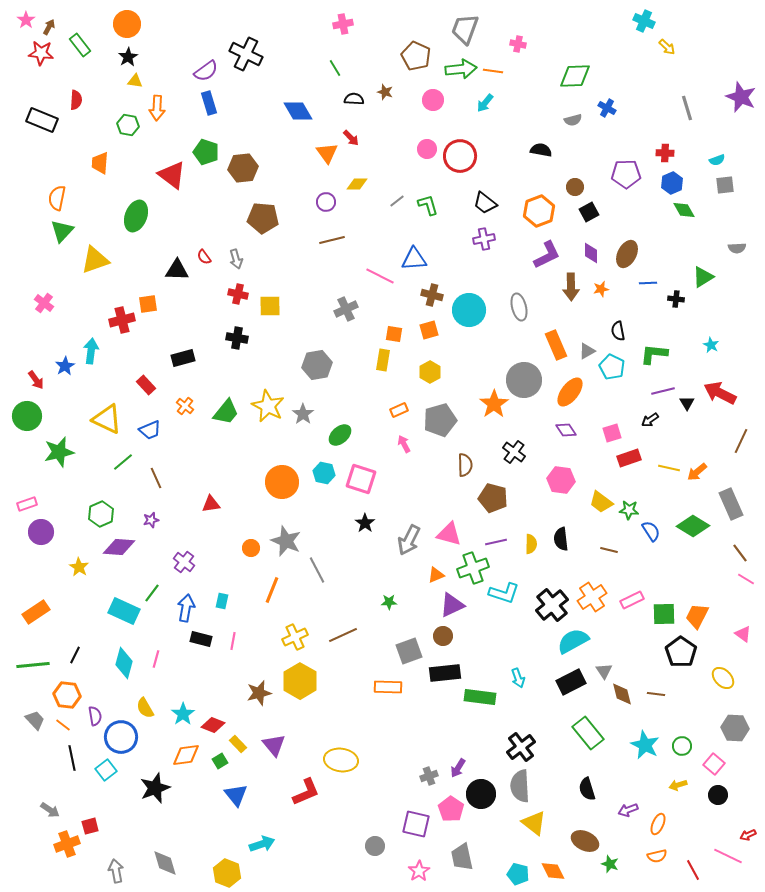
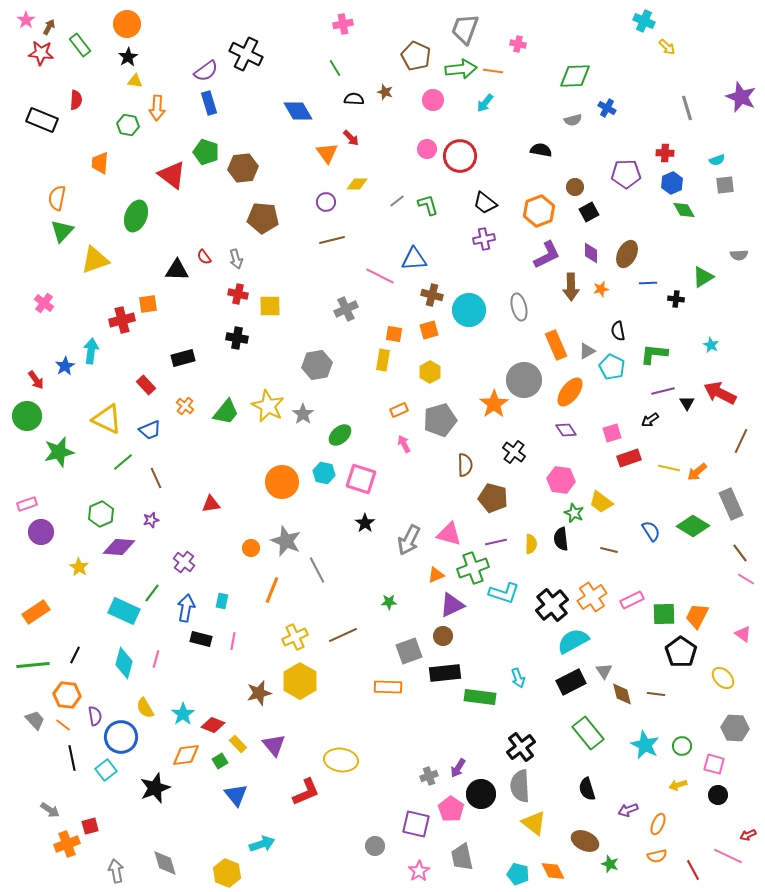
gray semicircle at (737, 248): moved 2 px right, 7 px down
green star at (629, 510): moved 55 px left, 3 px down; rotated 18 degrees clockwise
pink square at (714, 764): rotated 25 degrees counterclockwise
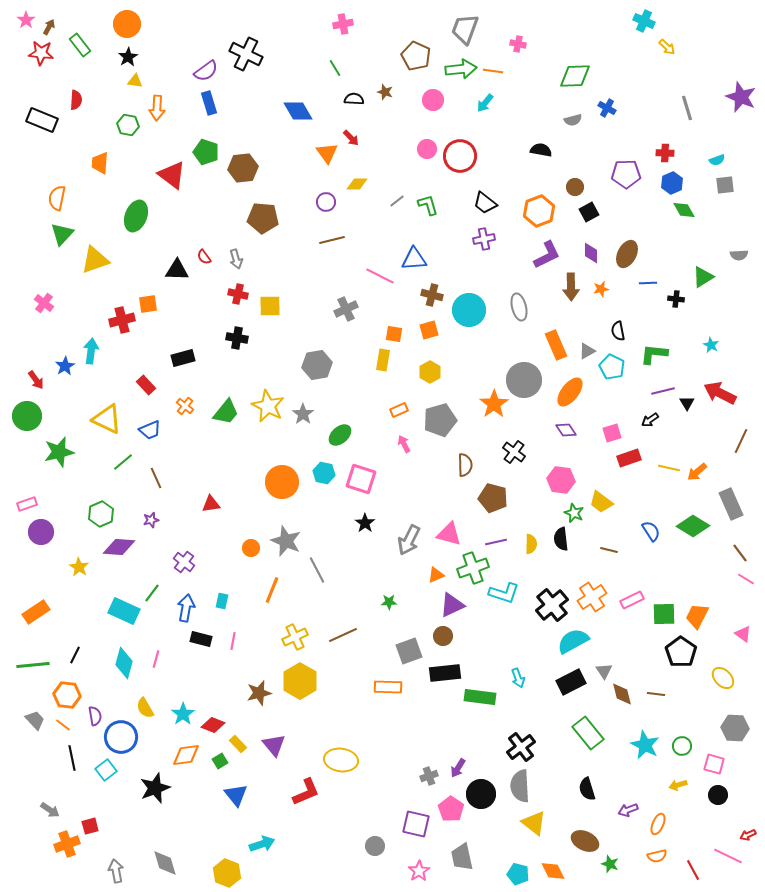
green triangle at (62, 231): moved 3 px down
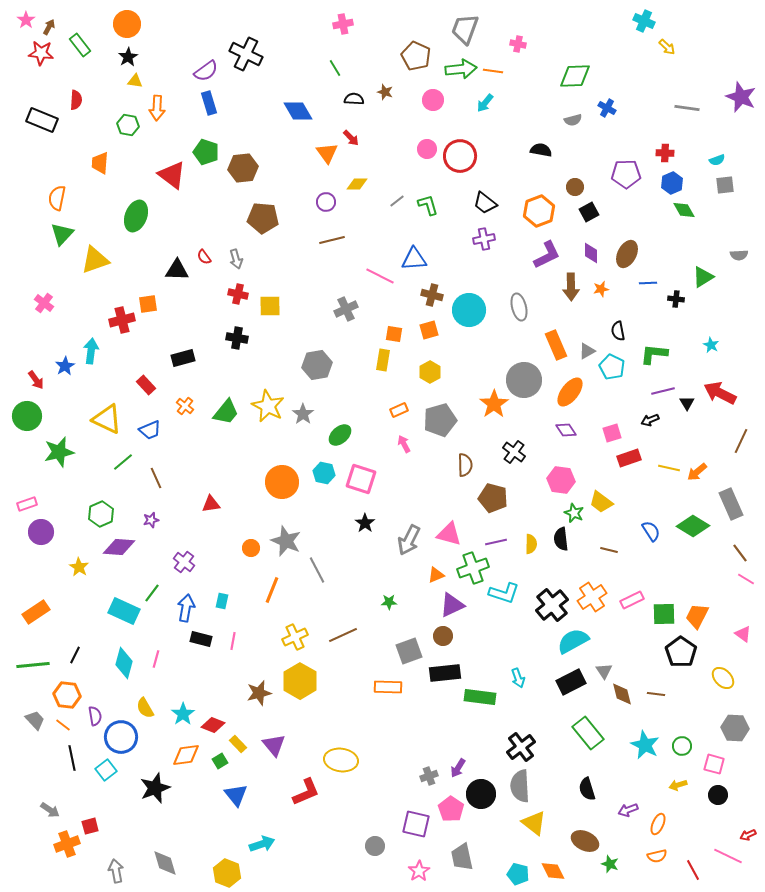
gray line at (687, 108): rotated 65 degrees counterclockwise
black arrow at (650, 420): rotated 12 degrees clockwise
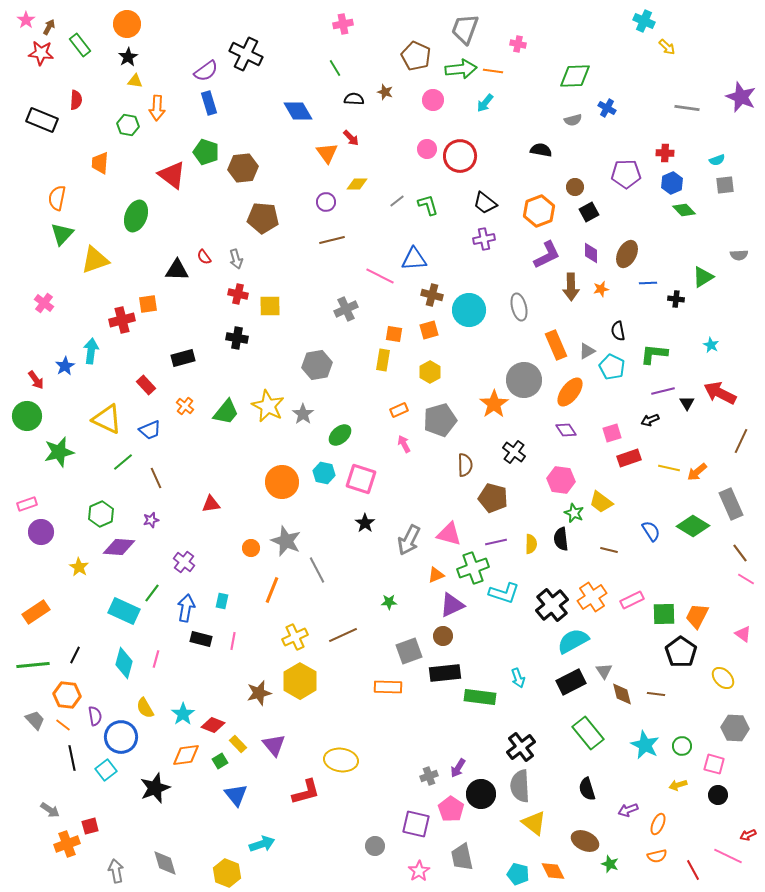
green diamond at (684, 210): rotated 15 degrees counterclockwise
red L-shape at (306, 792): rotated 8 degrees clockwise
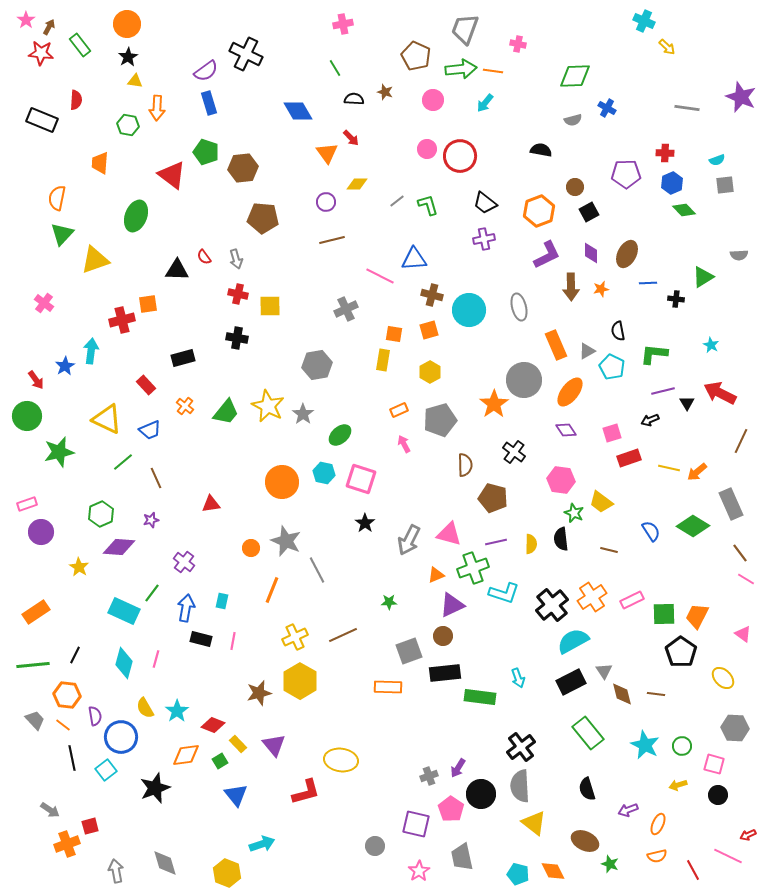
cyan star at (183, 714): moved 6 px left, 3 px up
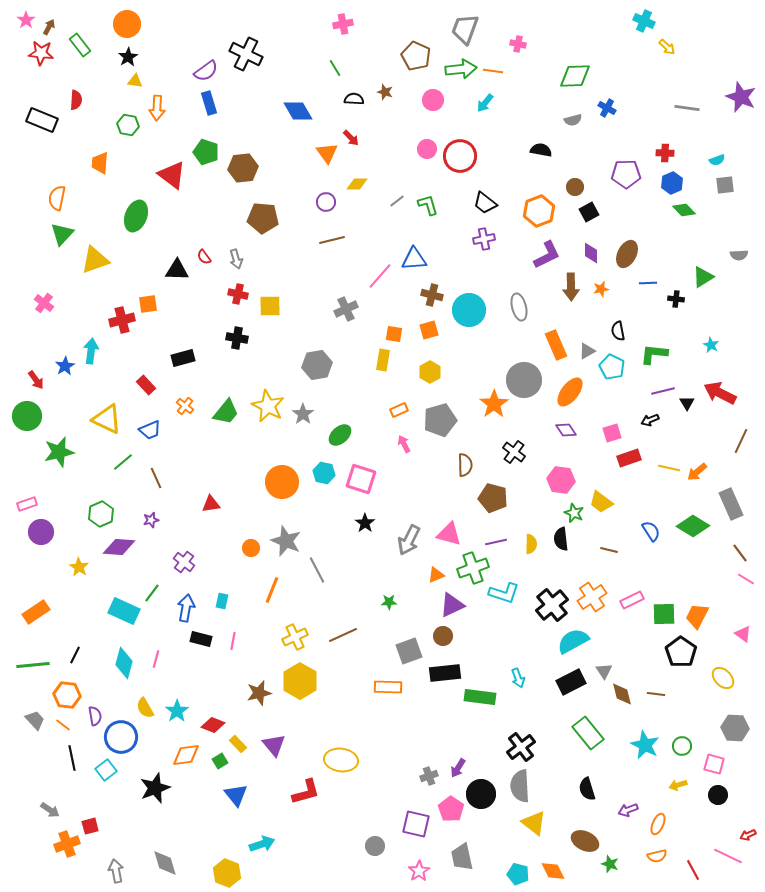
pink line at (380, 276): rotated 76 degrees counterclockwise
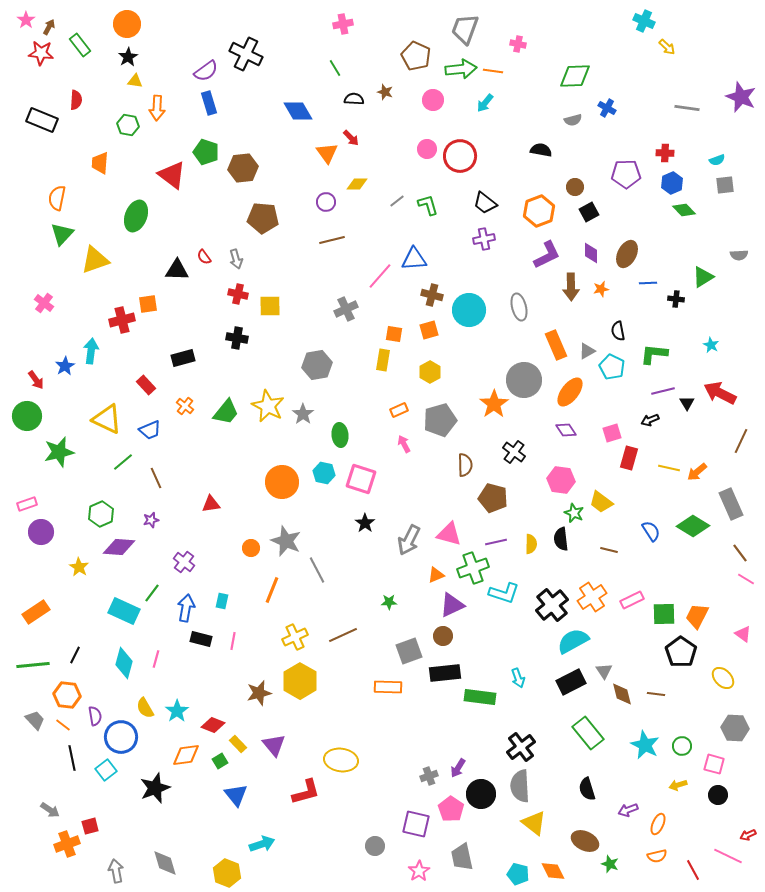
green ellipse at (340, 435): rotated 55 degrees counterclockwise
red rectangle at (629, 458): rotated 55 degrees counterclockwise
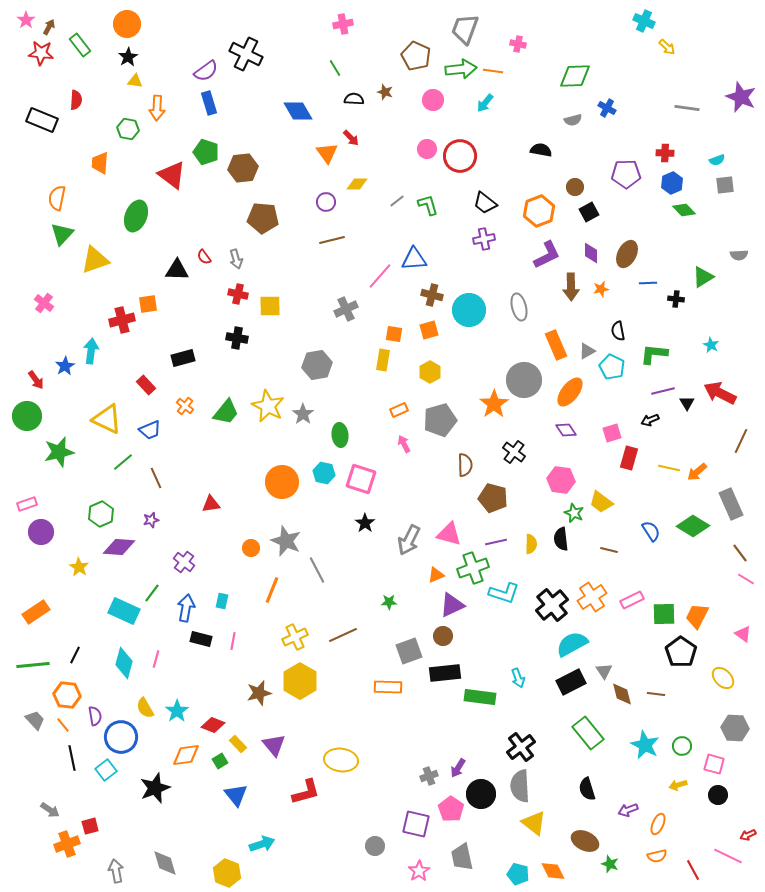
green hexagon at (128, 125): moved 4 px down
cyan semicircle at (573, 641): moved 1 px left, 3 px down
orange line at (63, 725): rotated 14 degrees clockwise
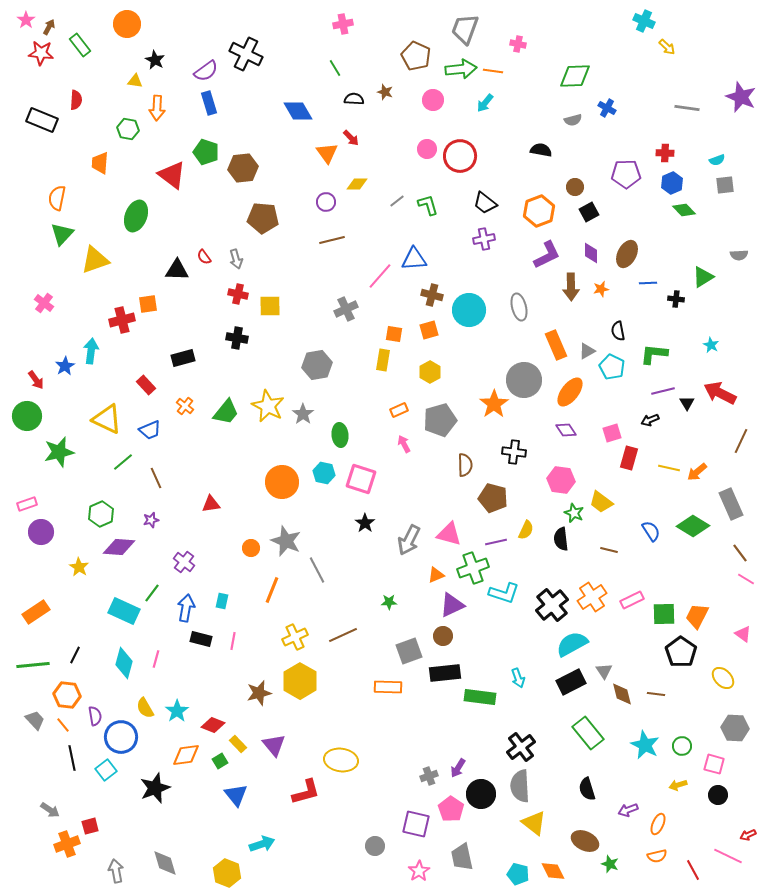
black star at (128, 57): moved 27 px right, 3 px down; rotated 12 degrees counterclockwise
black cross at (514, 452): rotated 30 degrees counterclockwise
yellow semicircle at (531, 544): moved 5 px left, 14 px up; rotated 24 degrees clockwise
